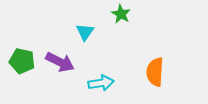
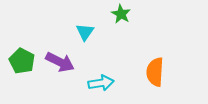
green pentagon: rotated 15 degrees clockwise
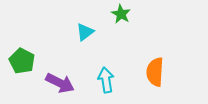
cyan triangle: rotated 18 degrees clockwise
purple arrow: moved 21 px down
cyan arrow: moved 5 px right, 3 px up; rotated 90 degrees counterclockwise
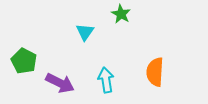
cyan triangle: rotated 18 degrees counterclockwise
green pentagon: moved 2 px right
